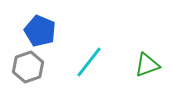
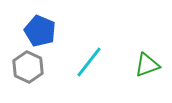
gray hexagon: rotated 16 degrees counterclockwise
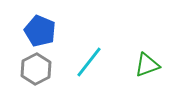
gray hexagon: moved 8 px right, 2 px down; rotated 8 degrees clockwise
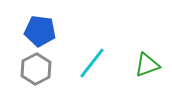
blue pentagon: rotated 16 degrees counterclockwise
cyan line: moved 3 px right, 1 px down
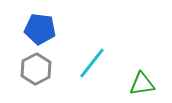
blue pentagon: moved 2 px up
green triangle: moved 5 px left, 19 px down; rotated 12 degrees clockwise
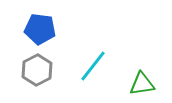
cyan line: moved 1 px right, 3 px down
gray hexagon: moved 1 px right, 1 px down
